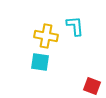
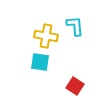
red square: moved 17 px left; rotated 12 degrees clockwise
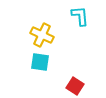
cyan L-shape: moved 5 px right, 10 px up
yellow cross: moved 4 px left, 1 px up; rotated 15 degrees clockwise
